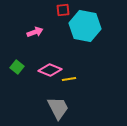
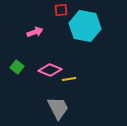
red square: moved 2 px left
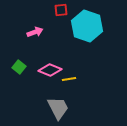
cyan hexagon: moved 2 px right; rotated 8 degrees clockwise
green square: moved 2 px right
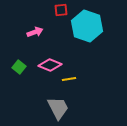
pink diamond: moved 5 px up
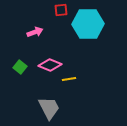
cyan hexagon: moved 1 px right, 2 px up; rotated 20 degrees counterclockwise
green square: moved 1 px right
gray trapezoid: moved 9 px left
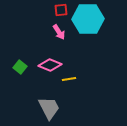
cyan hexagon: moved 5 px up
pink arrow: moved 24 px right; rotated 77 degrees clockwise
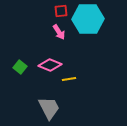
red square: moved 1 px down
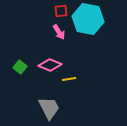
cyan hexagon: rotated 12 degrees clockwise
